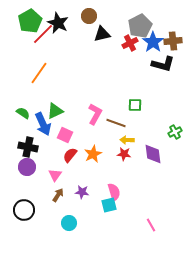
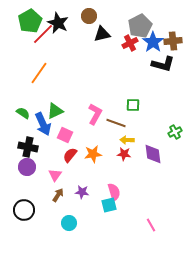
green square: moved 2 px left
orange star: rotated 18 degrees clockwise
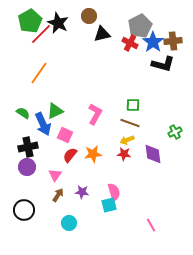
red line: moved 2 px left
red cross: rotated 35 degrees counterclockwise
brown line: moved 14 px right
yellow arrow: rotated 24 degrees counterclockwise
black cross: rotated 24 degrees counterclockwise
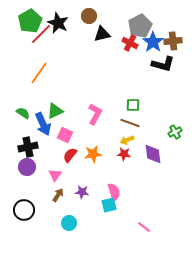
pink line: moved 7 px left, 2 px down; rotated 24 degrees counterclockwise
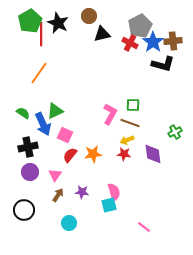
red line: rotated 45 degrees counterclockwise
pink L-shape: moved 15 px right
purple circle: moved 3 px right, 5 px down
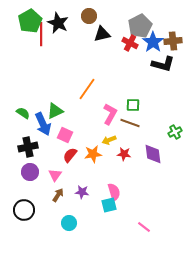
orange line: moved 48 px right, 16 px down
yellow arrow: moved 18 px left
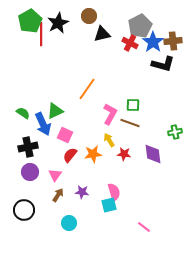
black star: rotated 20 degrees clockwise
green cross: rotated 16 degrees clockwise
yellow arrow: rotated 80 degrees clockwise
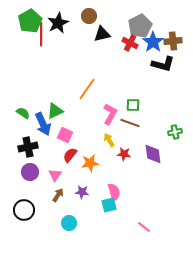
orange star: moved 3 px left, 9 px down
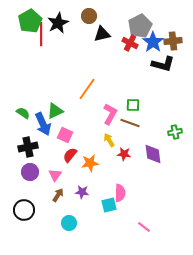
pink semicircle: moved 6 px right, 1 px down; rotated 18 degrees clockwise
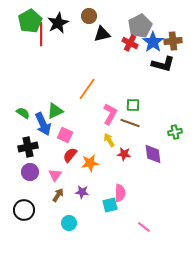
cyan square: moved 1 px right
